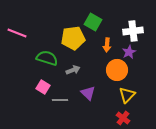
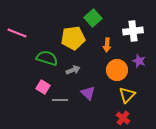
green square: moved 4 px up; rotated 18 degrees clockwise
purple star: moved 10 px right, 9 px down; rotated 24 degrees counterclockwise
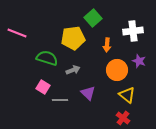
yellow triangle: rotated 36 degrees counterclockwise
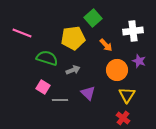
pink line: moved 5 px right
orange arrow: moved 1 px left; rotated 48 degrees counterclockwise
yellow triangle: rotated 24 degrees clockwise
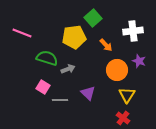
yellow pentagon: moved 1 px right, 1 px up
gray arrow: moved 5 px left, 1 px up
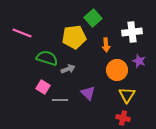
white cross: moved 1 px left, 1 px down
orange arrow: rotated 40 degrees clockwise
red cross: rotated 24 degrees counterclockwise
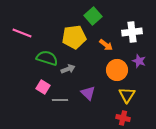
green square: moved 2 px up
orange arrow: rotated 48 degrees counterclockwise
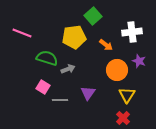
purple triangle: rotated 21 degrees clockwise
red cross: rotated 32 degrees clockwise
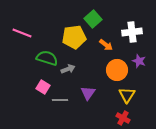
green square: moved 3 px down
red cross: rotated 16 degrees counterclockwise
